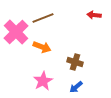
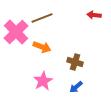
brown line: moved 1 px left
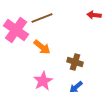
pink cross: moved 2 px up; rotated 10 degrees counterclockwise
orange arrow: rotated 18 degrees clockwise
